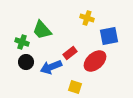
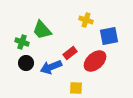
yellow cross: moved 1 px left, 2 px down
black circle: moved 1 px down
yellow square: moved 1 px right, 1 px down; rotated 16 degrees counterclockwise
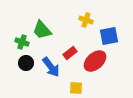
blue arrow: rotated 105 degrees counterclockwise
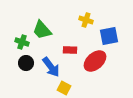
red rectangle: moved 3 px up; rotated 40 degrees clockwise
yellow square: moved 12 px left; rotated 24 degrees clockwise
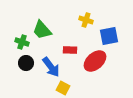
yellow square: moved 1 px left
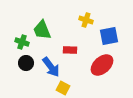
green trapezoid: rotated 20 degrees clockwise
red ellipse: moved 7 px right, 4 px down
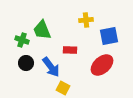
yellow cross: rotated 24 degrees counterclockwise
green cross: moved 2 px up
